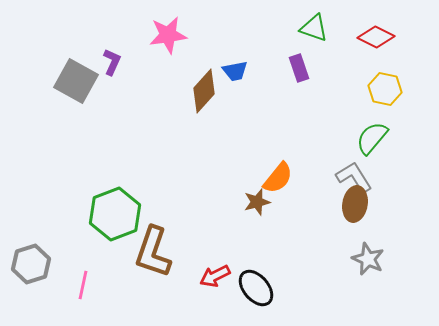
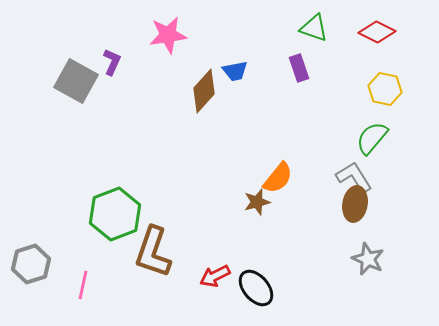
red diamond: moved 1 px right, 5 px up
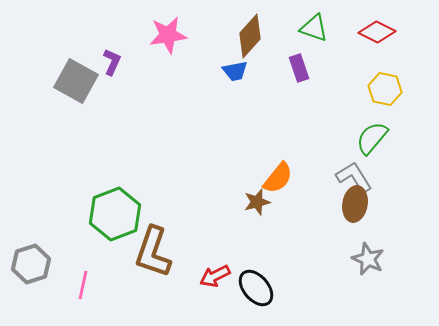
brown diamond: moved 46 px right, 55 px up
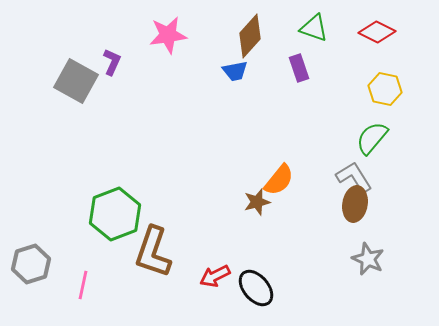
orange semicircle: moved 1 px right, 2 px down
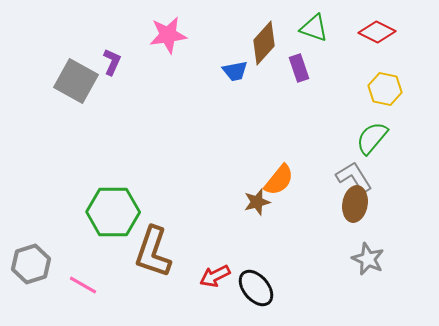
brown diamond: moved 14 px right, 7 px down
green hexagon: moved 2 px left, 2 px up; rotated 21 degrees clockwise
pink line: rotated 72 degrees counterclockwise
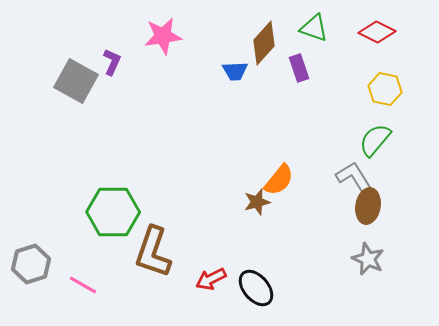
pink star: moved 5 px left, 1 px down
blue trapezoid: rotated 8 degrees clockwise
green semicircle: moved 3 px right, 2 px down
brown ellipse: moved 13 px right, 2 px down
red arrow: moved 4 px left, 3 px down
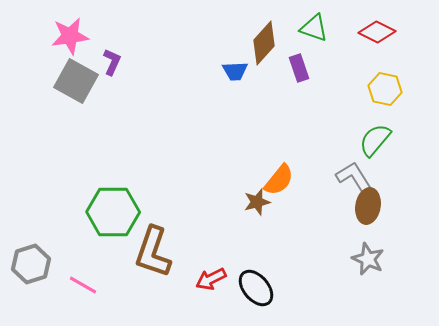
pink star: moved 93 px left
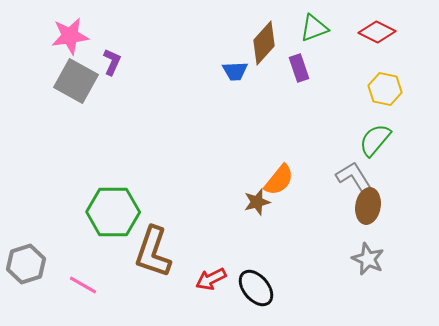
green triangle: rotated 40 degrees counterclockwise
gray hexagon: moved 5 px left
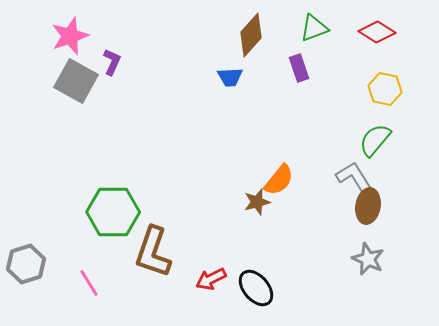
red diamond: rotated 6 degrees clockwise
pink star: rotated 12 degrees counterclockwise
brown diamond: moved 13 px left, 8 px up
blue trapezoid: moved 5 px left, 6 px down
pink line: moved 6 px right, 2 px up; rotated 28 degrees clockwise
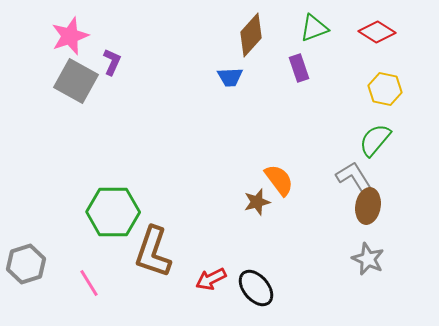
orange semicircle: rotated 76 degrees counterclockwise
